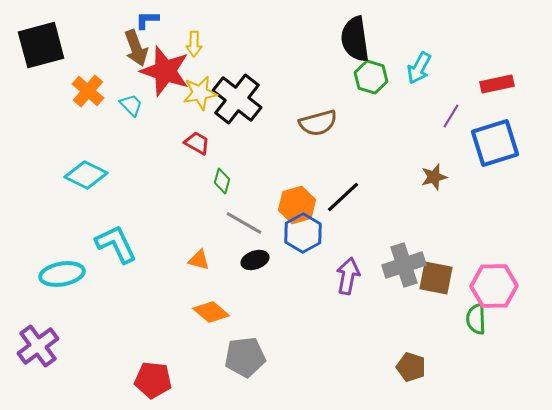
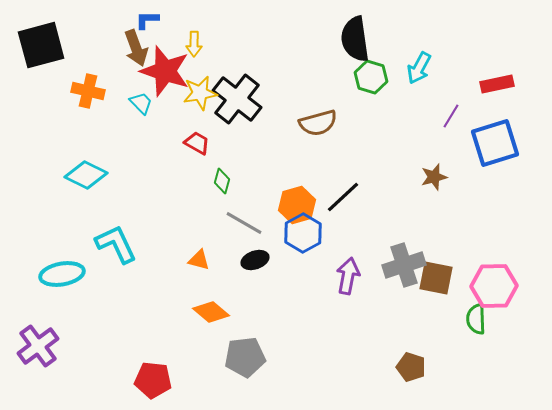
orange cross: rotated 28 degrees counterclockwise
cyan trapezoid: moved 10 px right, 2 px up
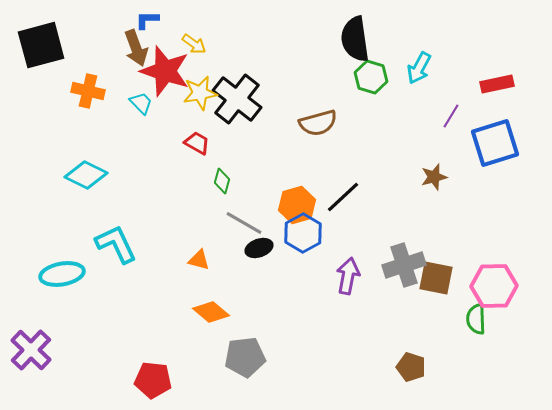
yellow arrow: rotated 55 degrees counterclockwise
black ellipse: moved 4 px right, 12 px up
purple cross: moved 7 px left, 4 px down; rotated 9 degrees counterclockwise
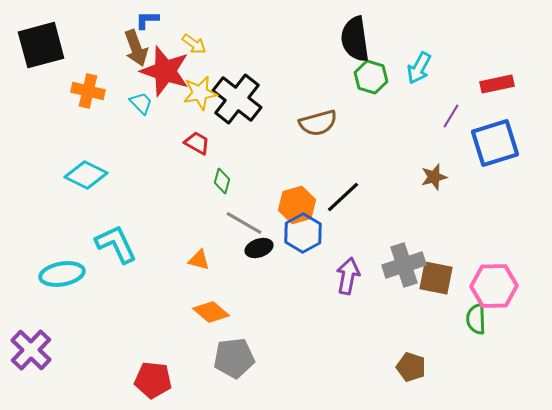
gray pentagon: moved 11 px left, 1 px down
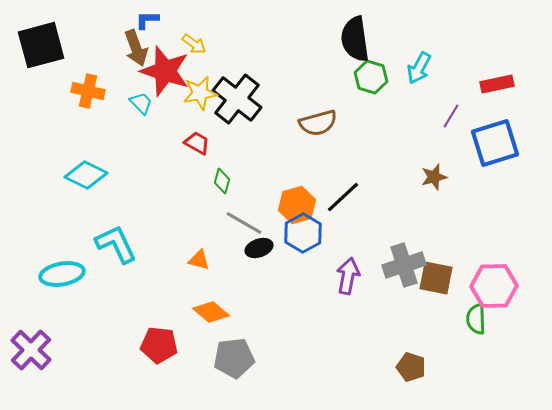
red pentagon: moved 6 px right, 35 px up
